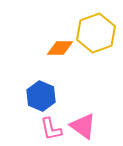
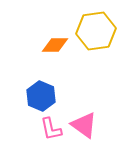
yellow hexagon: moved 2 px up; rotated 12 degrees clockwise
orange diamond: moved 5 px left, 3 px up
pink triangle: moved 1 px right, 1 px up
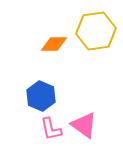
orange diamond: moved 1 px left, 1 px up
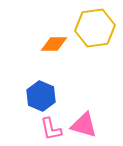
yellow hexagon: moved 1 px left, 3 px up
pink triangle: rotated 20 degrees counterclockwise
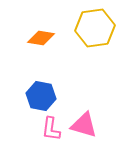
orange diamond: moved 13 px left, 6 px up; rotated 8 degrees clockwise
blue hexagon: rotated 12 degrees counterclockwise
pink L-shape: rotated 20 degrees clockwise
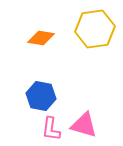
yellow hexagon: moved 1 px down
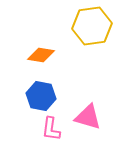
yellow hexagon: moved 3 px left, 3 px up
orange diamond: moved 17 px down
pink triangle: moved 4 px right, 8 px up
